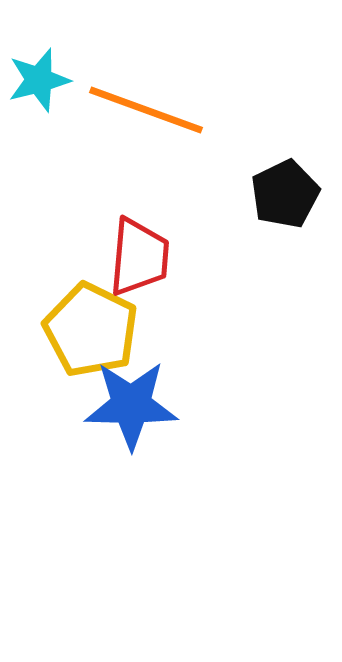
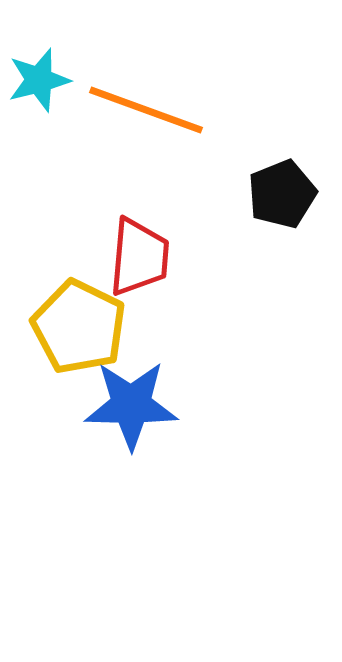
black pentagon: moved 3 px left; rotated 4 degrees clockwise
yellow pentagon: moved 12 px left, 3 px up
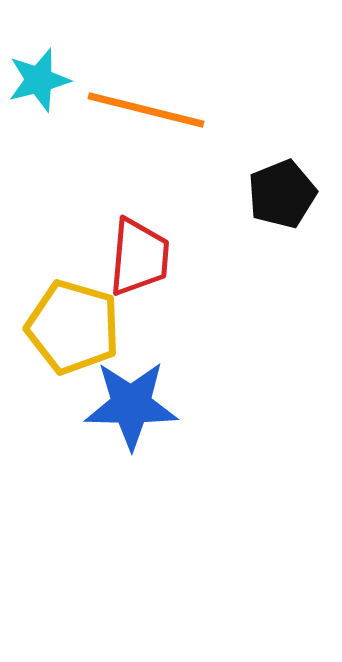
orange line: rotated 6 degrees counterclockwise
yellow pentagon: moved 6 px left; rotated 10 degrees counterclockwise
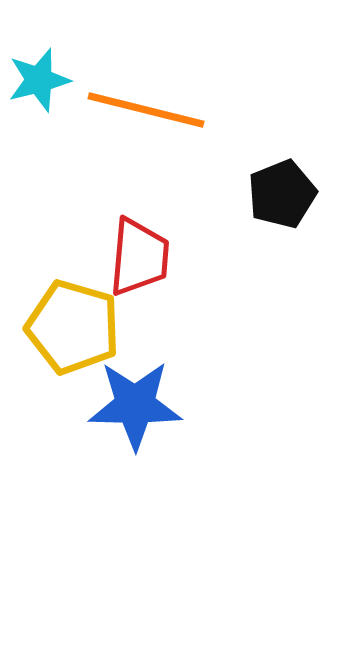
blue star: moved 4 px right
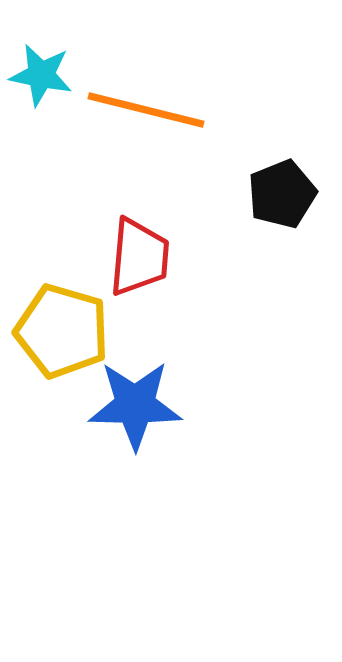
cyan star: moved 2 px right, 5 px up; rotated 26 degrees clockwise
yellow pentagon: moved 11 px left, 4 px down
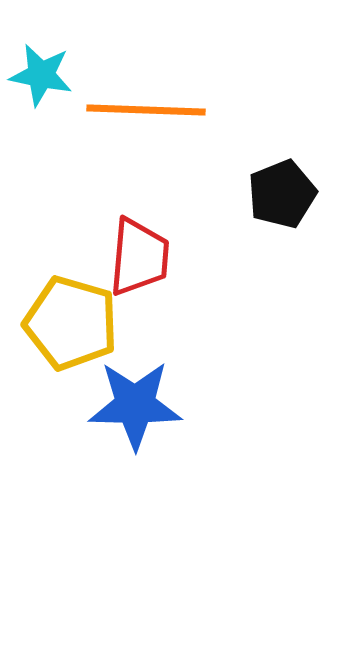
orange line: rotated 12 degrees counterclockwise
yellow pentagon: moved 9 px right, 8 px up
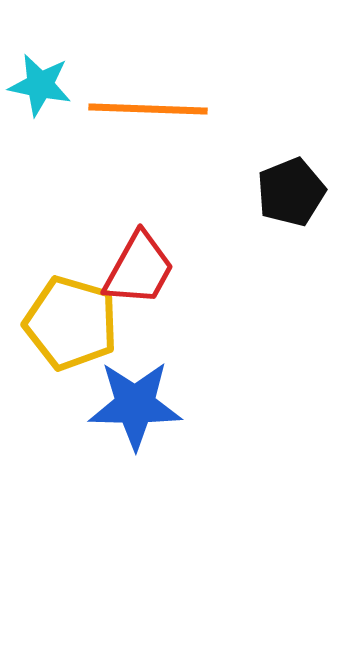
cyan star: moved 1 px left, 10 px down
orange line: moved 2 px right, 1 px up
black pentagon: moved 9 px right, 2 px up
red trapezoid: moved 12 px down; rotated 24 degrees clockwise
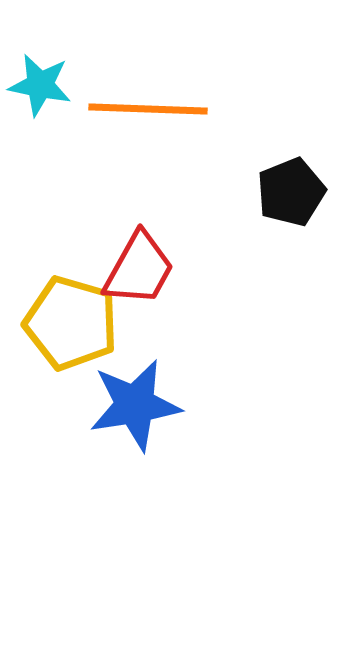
blue star: rotated 10 degrees counterclockwise
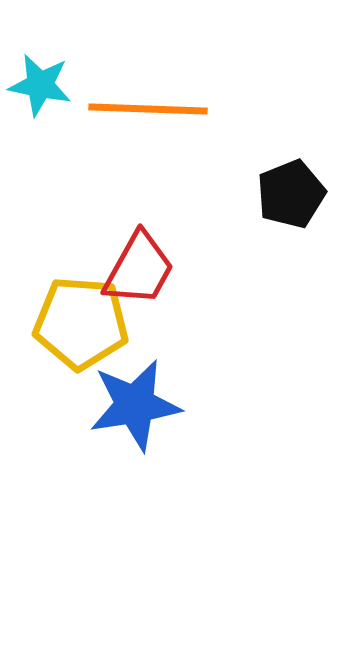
black pentagon: moved 2 px down
yellow pentagon: moved 10 px right; rotated 12 degrees counterclockwise
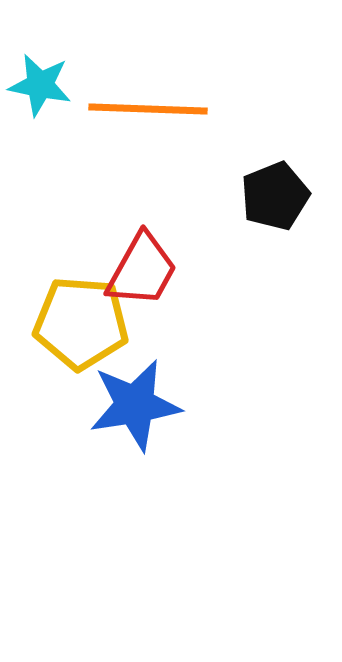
black pentagon: moved 16 px left, 2 px down
red trapezoid: moved 3 px right, 1 px down
